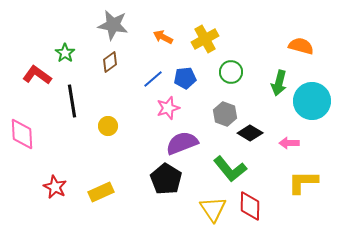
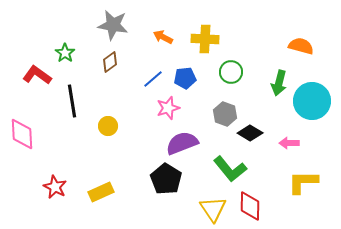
yellow cross: rotated 32 degrees clockwise
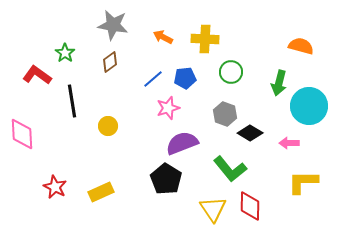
cyan circle: moved 3 px left, 5 px down
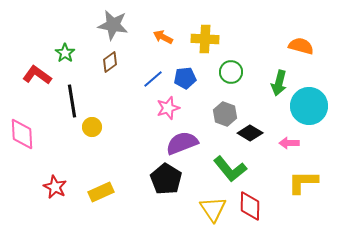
yellow circle: moved 16 px left, 1 px down
